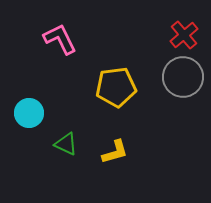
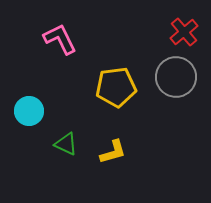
red cross: moved 3 px up
gray circle: moved 7 px left
cyan circle: moved 2 px up
yellow L-shape: moved 2 px left
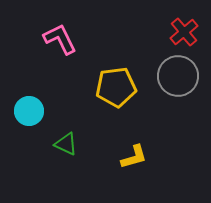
gray circle: moved 2 px right, 1 px up
yellow L-shape: moved 21 px right, 5 px down
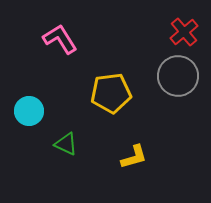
pink L-shape: rotated 6 degrees counterclockwise
yellow pentagon: moved 5 px left, 6 px down
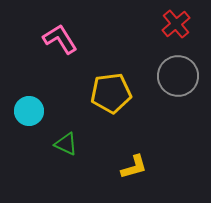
red cross: moved 8 px left, 8 px up
yellow L-shape: moved 10 px down
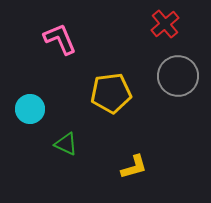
red cross: moved 11 px left
pink L-shape: rotated 9 degrees clockwise
cyan circle: moved 1 px right, 2 px up
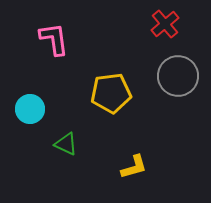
pink L-shape: moved 6 px left; rotated 15 degrees clockwise
